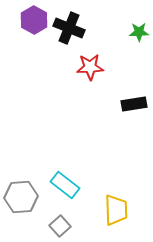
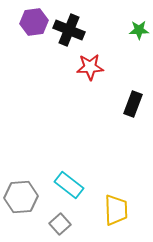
purple hexagon: moved 2 px down; rotated 24 degrees clockwise
black cross: moved 2 px down
green star: moved 2 px up
black rectangle: moved 1 px left; rotated 60 degrees counterclockwise
cyan rectangle: moved 4 px right
gray square: moved 2 px up
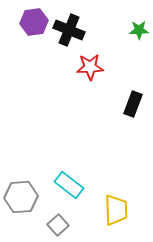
gray square: moved 2 px left, 1 px down
